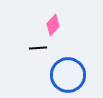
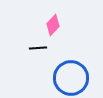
blue circle: moved 3 px right, 3 px down
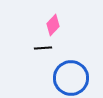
black line: moved 5 px right
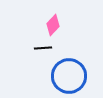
blue circle: moved 2 px left, 2 px up
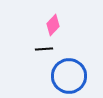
black line: moved 1 px right, 1 px down
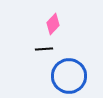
pink diamond: moved 1 px up
